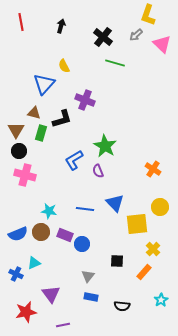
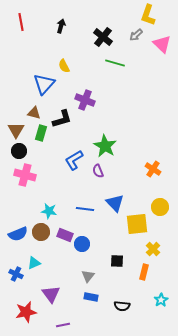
orange rectangle at (144, 272): rotated 28 degrees counterclockwise
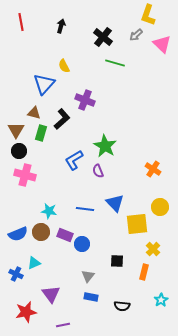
black L-shape at (62, 119): rotated 25 degrees counterclockwise
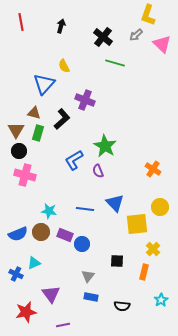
green rectangle at (41, 133): moved 3 px left
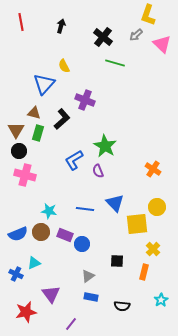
yellow circle at (160, 207): moved 3 px left
gray triangle at (88, 276): rotated 16 degrees clockwise
purple line at (63, 325): moved 8 px right, 1 px up; rotated 40 degrees counterclockwise
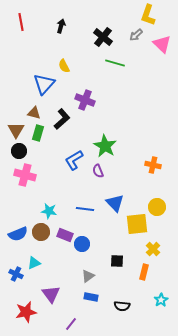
orange cross at (153, 169): moved 4 px up; rotated 21 degrees counterclockwise
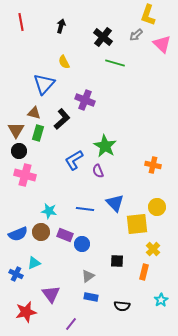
yellow semicircle at (64, 66): moved 4 px up
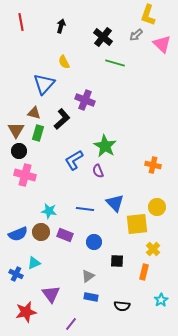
blue circle at (82, 244): moved 12 px right, 2 px up
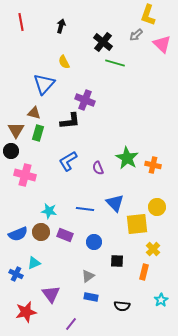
black cross at (103, 37): moved 5 px down
black L-shape at (62, 119): moved 8 px right, 2 px down; rotated 35 degrees clockwise
green star at (105, 146): moved 22 px right, 12 px down
black circle at (19, 151): moved 8 px left
blue L-shape at (74, 160): moved 6 px left, 1 px down
purple semicircle at (98, 171): moved 3 px up
